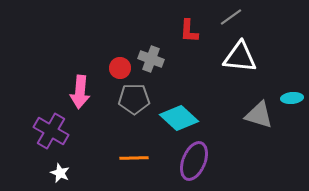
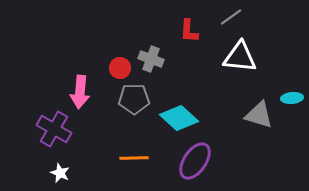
purple cross: moved 3 px right, 2 px up
purple ellipse: moved 1 px right; rotated 12 degrees clockwise
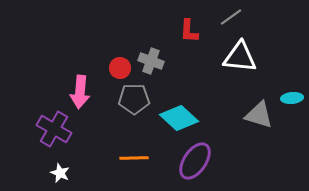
gray cross: moved 2 px down
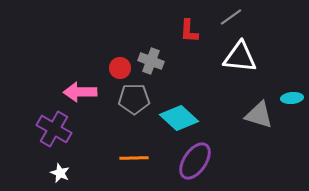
pink arrow: rotated 84 degrees clockwise
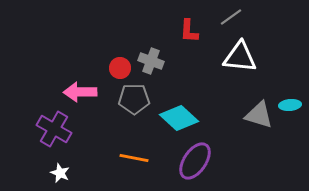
cyan ellipse: moved 2 px left, 7 px down
orange line: rotated 12 degrees clockwise
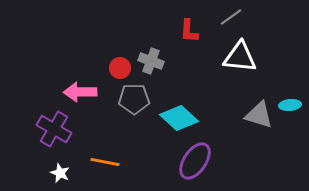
orange line: moved 29 px left, 4 px down
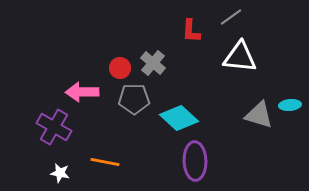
red L-shape: moved 2 px right
gray cross: moved 2 px right, 2 px down; rotated 20 degrees clockwise
pink arrow: moved 2 px right
purple cross: moved 2 px up
purple ellipse: rotated 36 degrees counterclockwise
white star: rotated 12 degrees counterclockwise
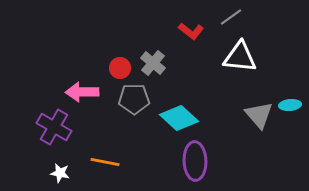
red L-shape: rotated 55 degrees counterclockwise
gray triangle: rotated 32 degrees clockwise
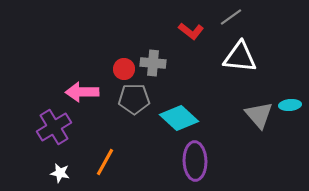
gray cross: rotated 35 degrees counterclockwise
red circle: moved 4 px right, 1 px down
purple cross: rotated 28 degrees clockwise
orange line: rotated 72 degrees counterclockwise
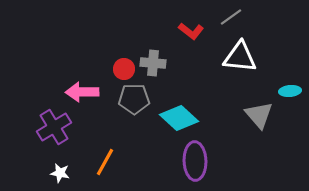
cyan ellipse: moved 14 px up
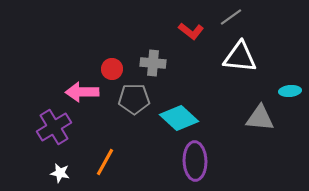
red circle: moved 12 px left
gray triangle: moved 1 px right, 3 px down; rotated 44 degrees counterclockwise
